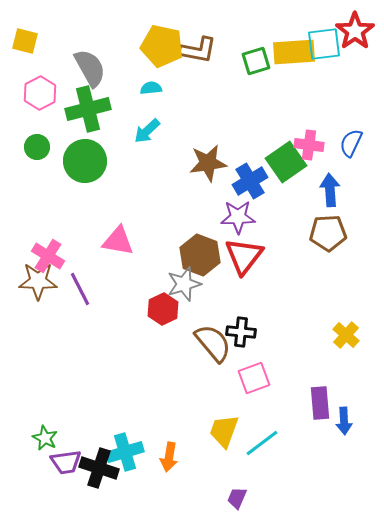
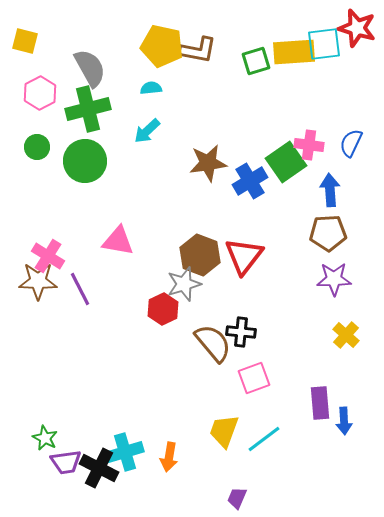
red star at (355, 31): moved 2 px right, 3 px up; rotated 21 degrees counterclockwise
purple star at (238, 217): moved 96 px right, 62 px down
cyan line at (262, 443): moved 2 px right, 4 px up
black cross at (99, 468): rotated 9 degrees clockwise
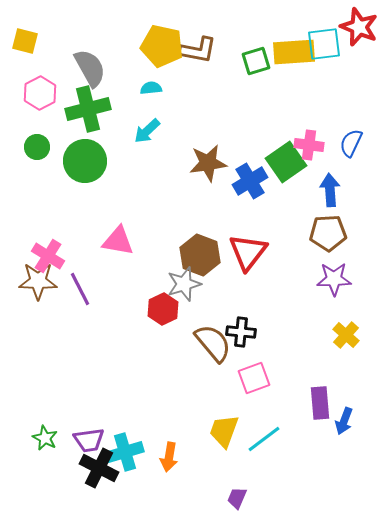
red star at (357, 28): moved 2 px right, 1 px up; rotated 6 degrees clockwise
red triangle at (244, 256): moved 4 px right, 4 px up
blue arrow at (344, 421): rotated 24 degrees clockwise
purple trapezoid at (66, 462): moved 23 px right, 22 px up
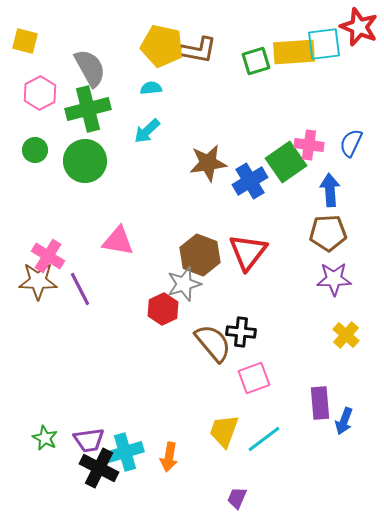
green circle at (37, 147): moved 2 px left, 3 px down
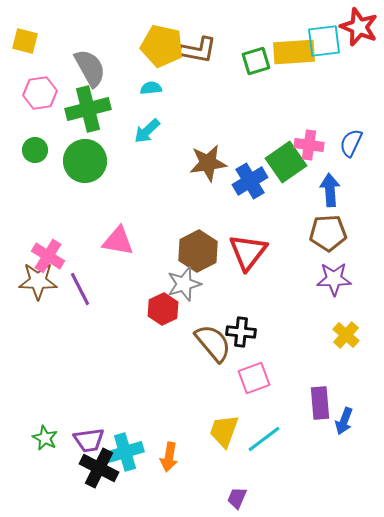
cyan square at (324, 44): moved 3 px up
pink hexagon at (40, 93): rotated 20 degrees clockwise
brown hexagon at (200, 255): moved 2 px left, 4 px up; rotated 12 degrees clockwise
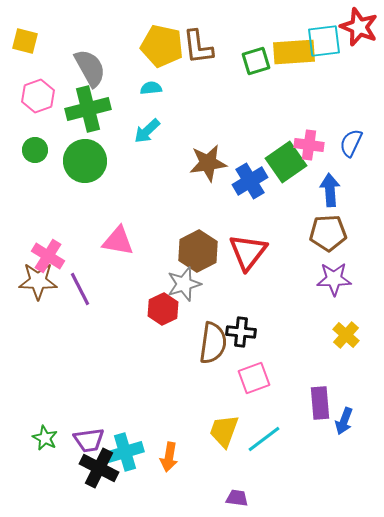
brown L-shape at (198, 50): moved 3 px up; rotated 72 degrees clockwise
pink hexagon at (40, 93): moved 2 px left, 3 px down; rotated 12 degrees counterclockwise
brown semicircle at (213, 343): rotated 48 degrees clockwise
purple trapezoid at (237, 498): rotated 75 degrees clockwise
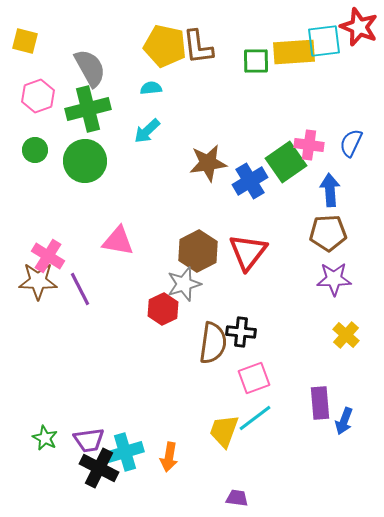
yellow pentagon at (162, 46): moved 3 px right
green square at (256, 61): rotated 16 degrees clockwise
cyan line at (264, 439): moved 9 px left, 21 px up
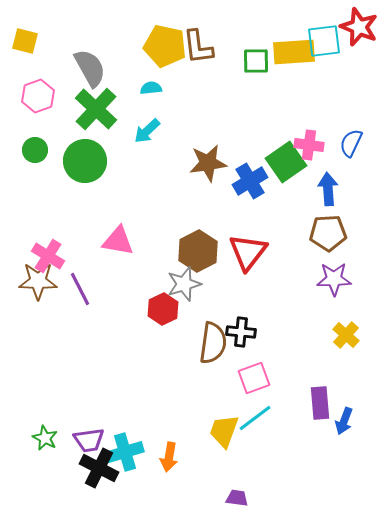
green cross at (88, 109): moved 8 px right; rotated 33 degrees counterclockwise
blue arrow at (330, 190): moved 2 px left, 1 px up
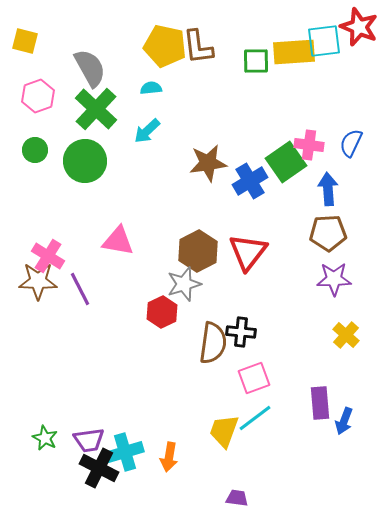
red hexagon at (163, 309): moved 1 px left, 3 px down
